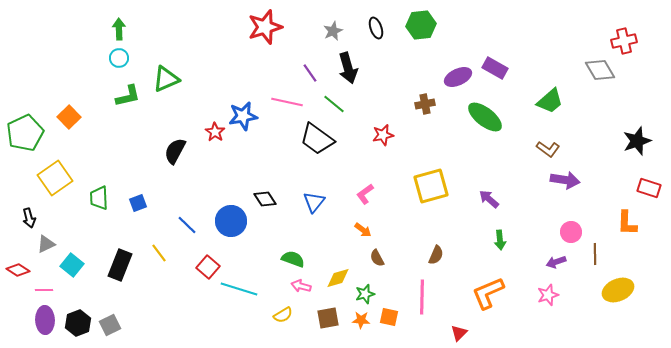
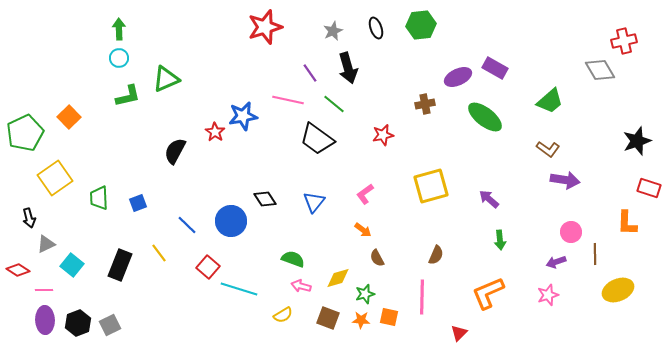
pink line at (287, 102): moved 1 px right, 2 px up
brown square at (328, 318): rotated 30 degrees clockwise
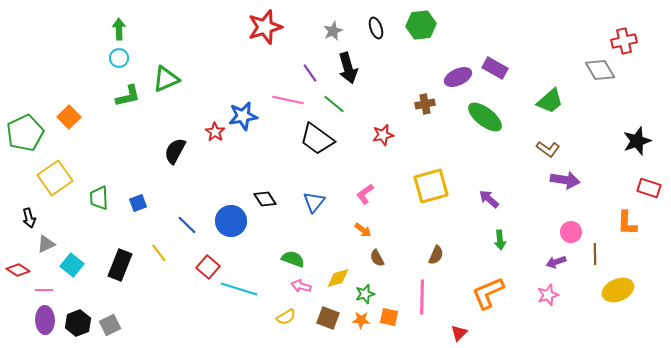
yellow semicircle at (283, 315): moved 3 px right, 2 px down
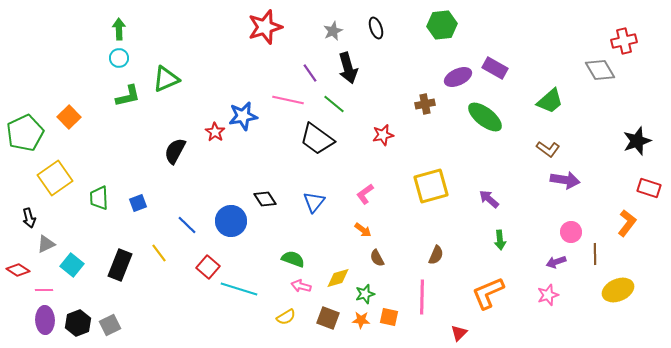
green hexagon at (421, 25): moved 21 px right
orange L-shape at (627, 223): rotated 144 degrees counterclockwise
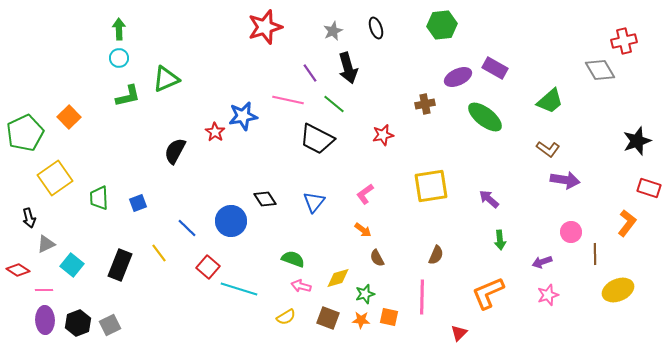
black trapezoid at (317, 139): rotated 9 degrees counterclockwise
yellow square at (431, 186): rotated 6 degrees clockwise
blue line at (187, 225): moved 3 px down
purple arrow at (556, 262): moved 14 px left
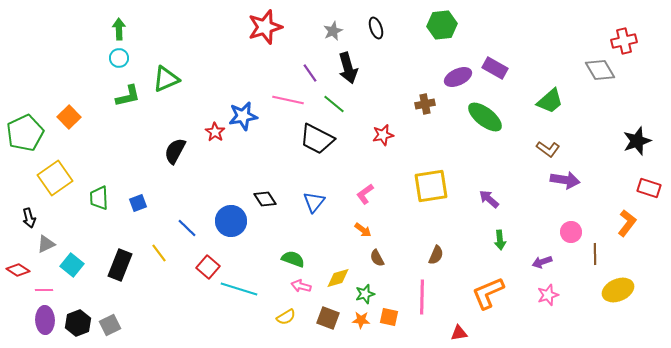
red triangle at (459, 333): rotated 36 degrees clockwise
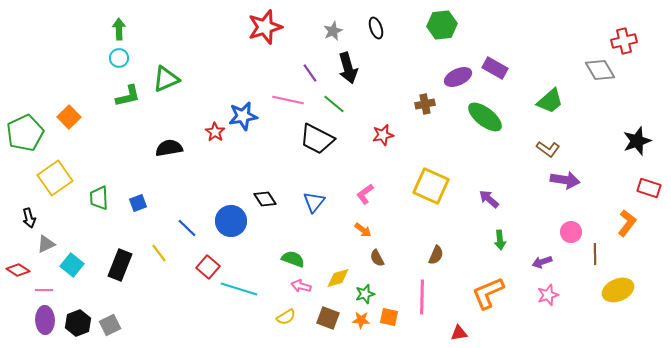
black semicircle at (175, 151): moved 6 px left, 3 px up; rotated 52 degrees clockwise
yellow square at (431, 186): rotated 33 degrees clockwise
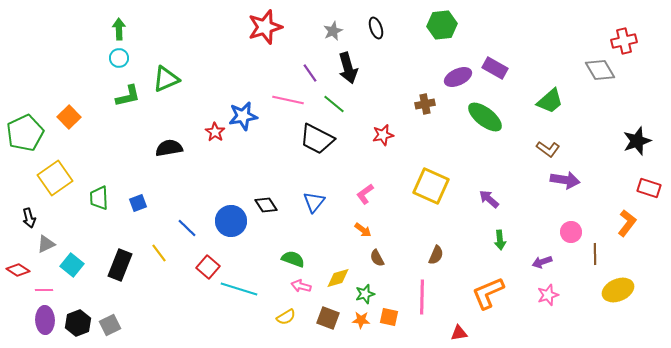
black diamond at (265, 199): moved 1 px right, 6 px down
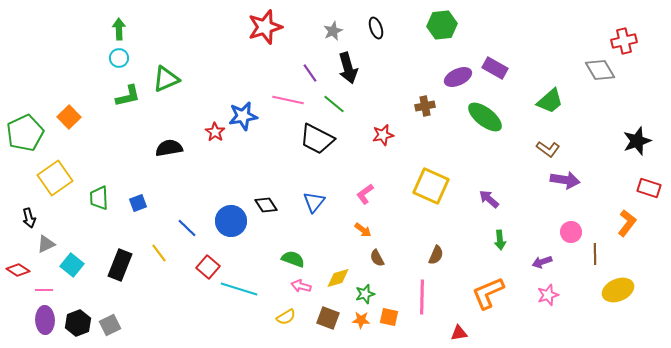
brown cross at (425, 104): moved 2 px down
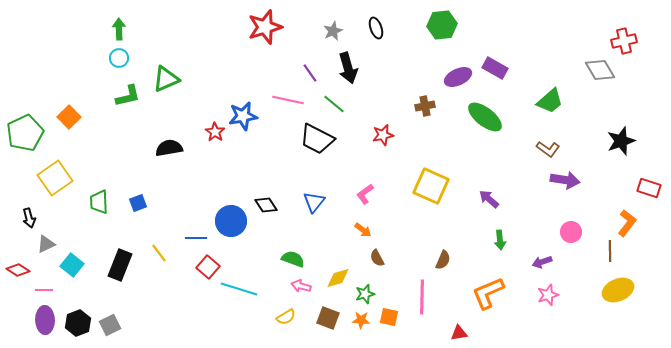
black star at (637, 141): moved 16 px left
green trapezoid at (99, 198): moved 4 px down
blue line at (187, 228): moved 9 px right, 10 px down; rotated 45 degrees counterclockwise
brown line at (595, 254): moved 15 px right, 3 px up
brown semicircle at (436, 255): moved 7 px right, 5 px down
